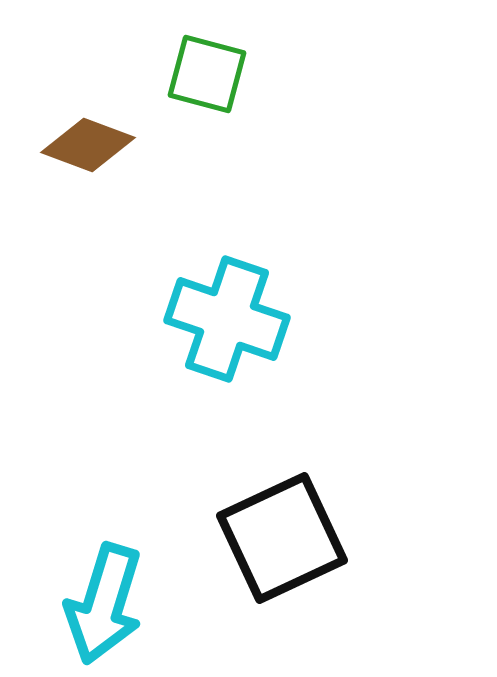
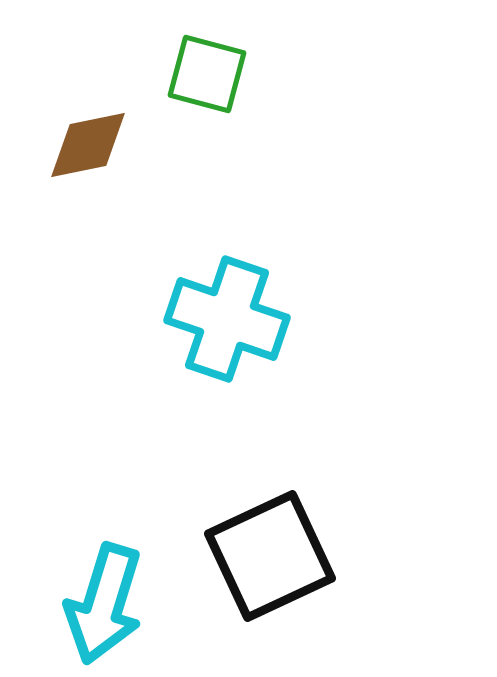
brown diamond: rotated 32 degrees counterclockwise
black square: moved 12 px left, 18 px down
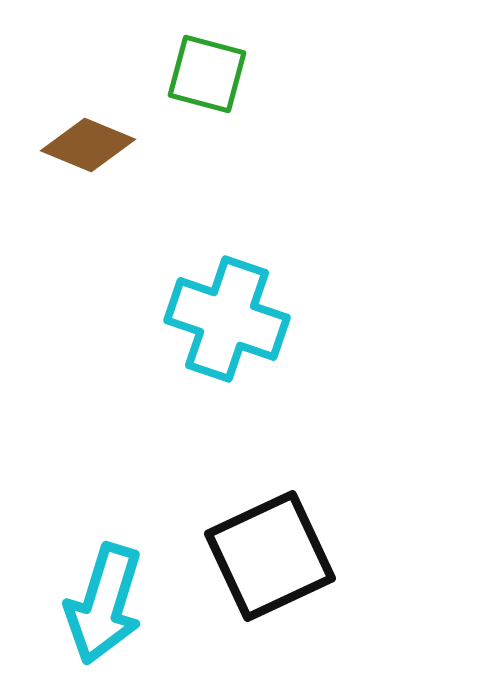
brown diamond: rotated 34 degrees clockwise
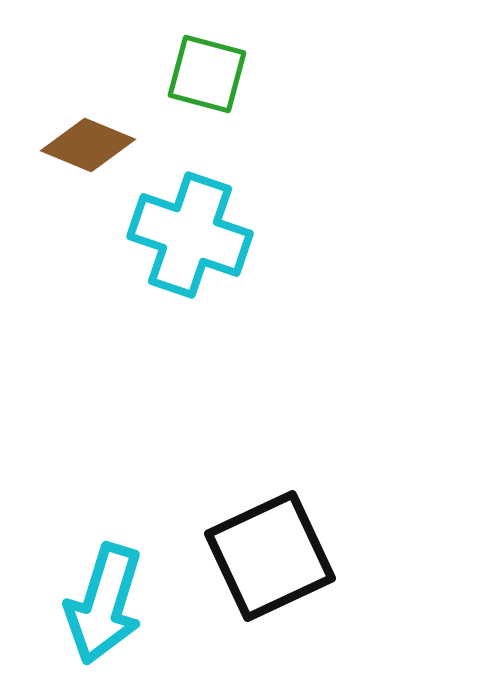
cyan cross: moved 37 px left, 84 px up
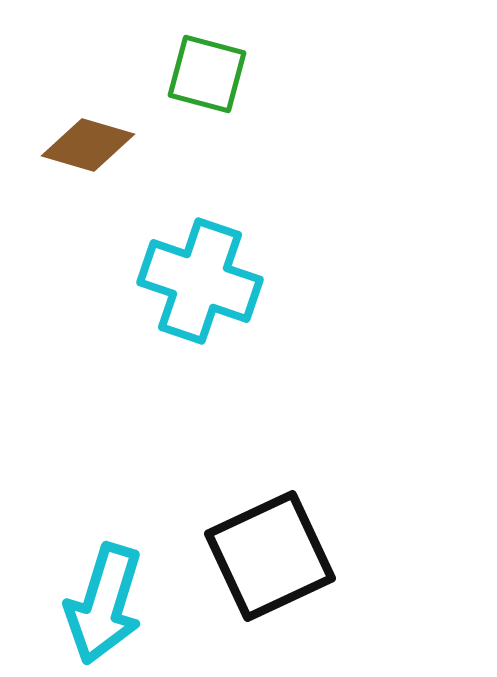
brown diamond: rotated 6 degrees counterclockwise
cyan cross: moved 10 px right, 46 px down
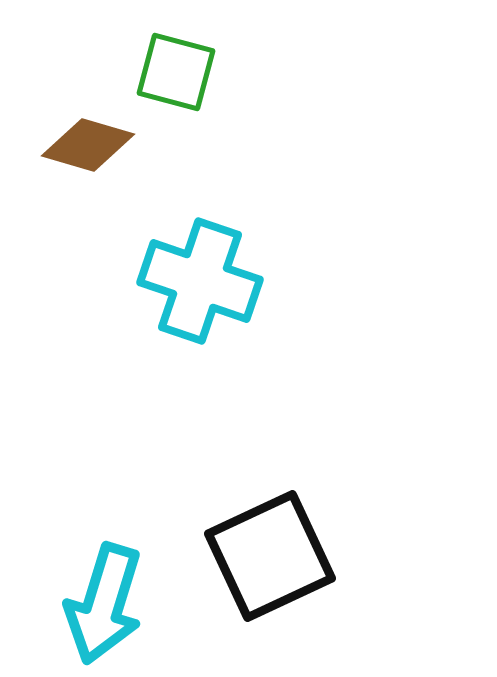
green square: moved 31 px left, 2 px up
